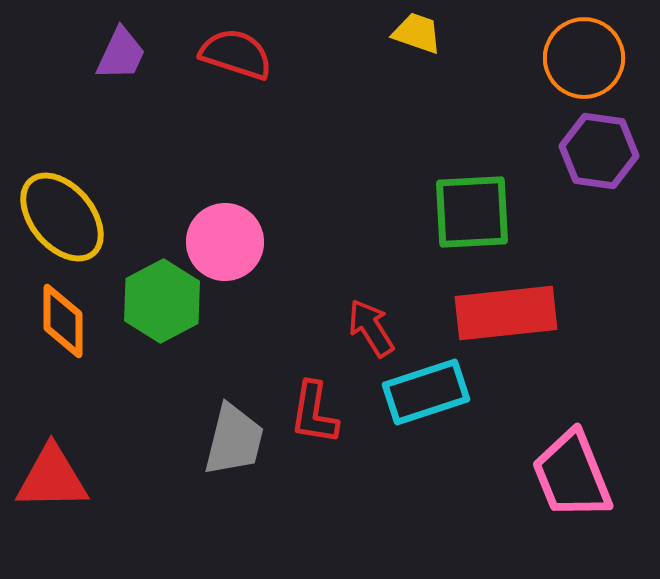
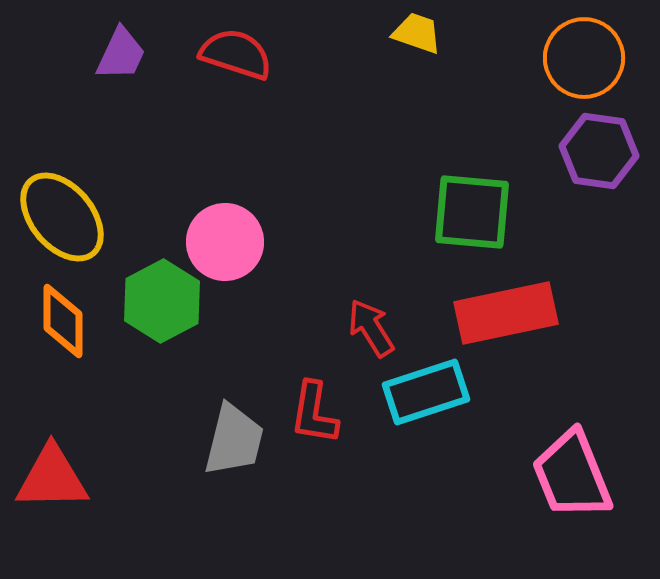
green square: rotated 8 degrees clockwise
red rectangle: rotated 6 degrees counterclockwise
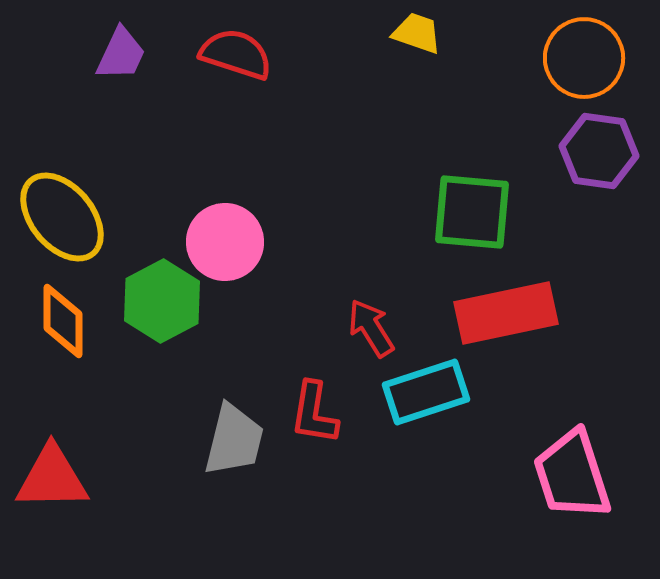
pink trapezoid: rotated 4 degrees clockwise
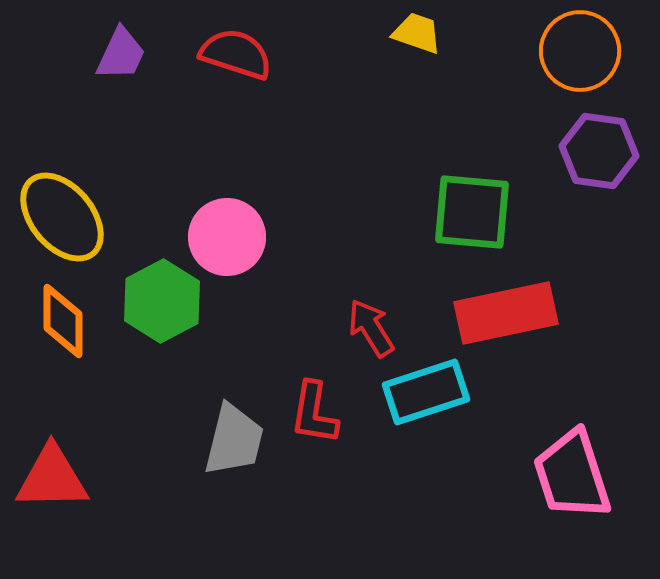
orange circle: moved 4 px left, 7 px up
pink circle: moved 2 px right, 5 px up
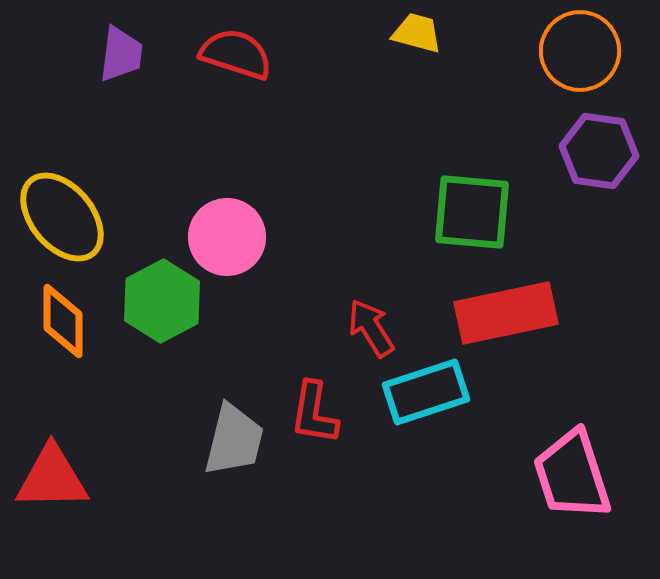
yellow trapezoid: rotated 4 degrees counterclockwise
purple trapezoid: rotated 18 degrees counterclockwise
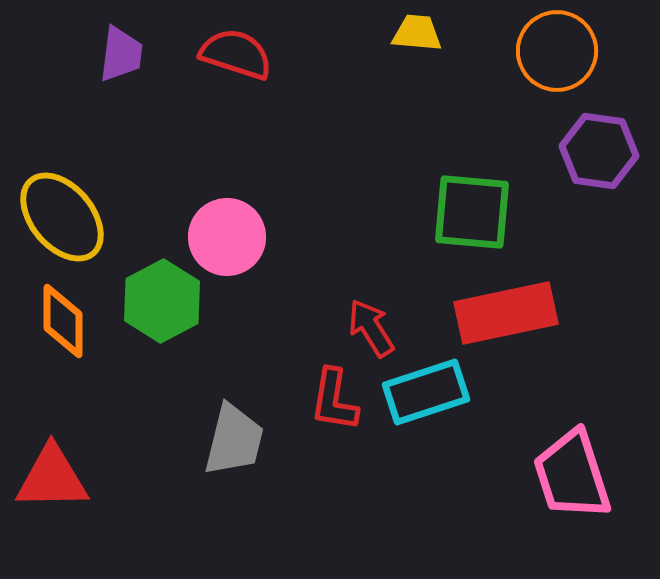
yellow trapezoid: rotated 10 degrees counterclockwise
orange circle: moved 23 px left
red L-shape: moved 20 px right, 13 px up
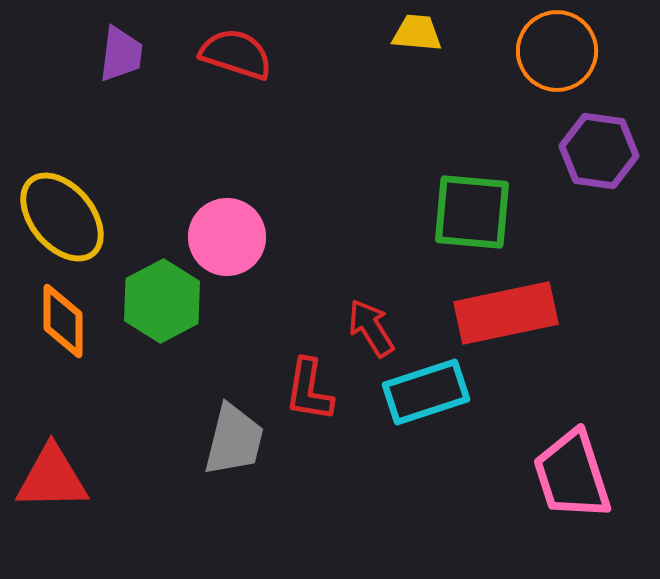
red L-shape: moved 25 px left, 10 px up
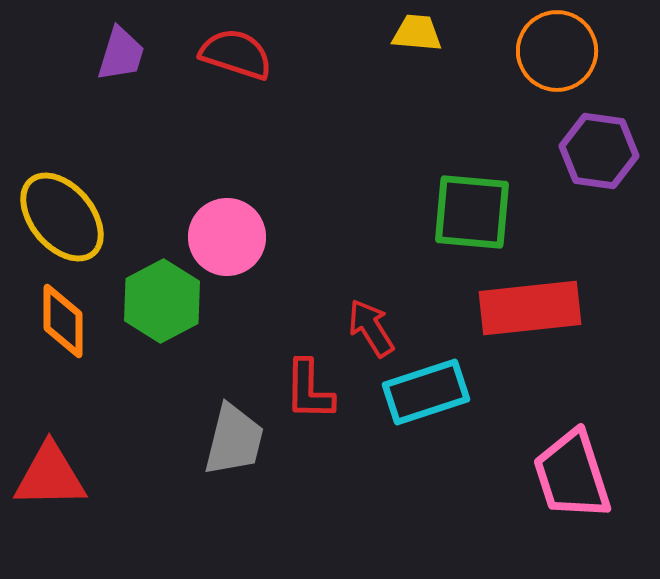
purple trapezoid: rotated 10 degrees clockwise
red rectangle: moved 24 px right, 5 px up; rotated 6 degrees clockwise
red L-shape: rotated 8 degrees counterclockwise
red triangle: moved 2 px left, 2 px up
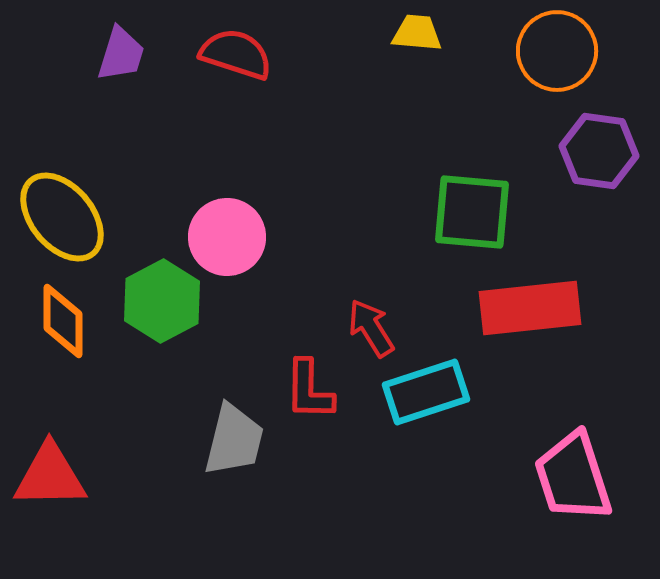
pink trapezoid: moved 1 px right, 2 px down
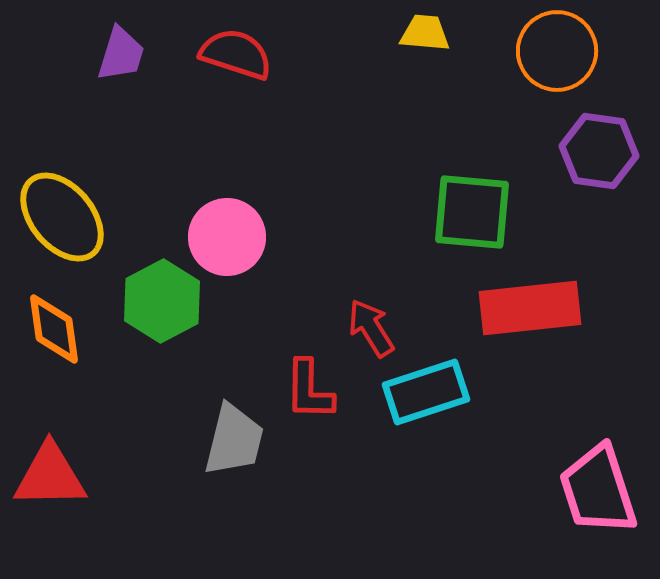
yellow trapezoid: moved 8 px right
orange diamond: moved 9 px left, 8 px down; rotated 8 degrees counterclockwise
pink trapezoid: moved 25 px right, 13 px down
